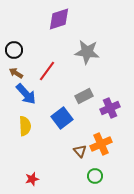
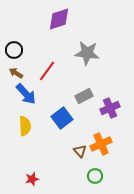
gray star: moved 1 px down
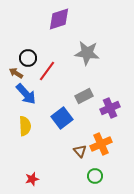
black circle: moved 14 px right, 8 px down
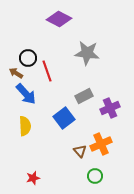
purple diamond: rotated 45 degrees clockwise
red line: rotated 55 degrees counterclockwise
blue square: moved 2 px right
red star: moved 1 px right, 1 px up
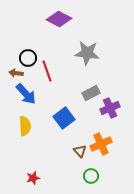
brown arrow: rotated 24 degrees counterclockwise
gray rectangle: moved 7 px right, 3 px up
green circle: moved 4 px left
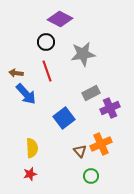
purple diamond: moved 1 px right
gray star: moved 4 px left, 1 px down; rotated 15 degrees counterclockwise
black circle: moved 18 px right, 16 px up
yellow semicircle: moved 7 px right, 22 px down
red star: moved 3 px left, 4 px up
